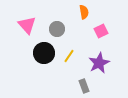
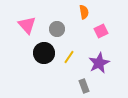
yellow line: moved 1 px down
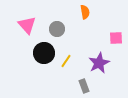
orange semicircle: moved 1 px right
pink square: moved 15 px right, 7 px down; rotated 24 degrees clockwise
yellow line: moved 3 px left, 4 px down
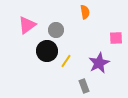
pink triangle: rotated 36 degrees clockwise
gray circle: moved 1 px left, 1 px down
black circle: moved 3 px right, 2 px up
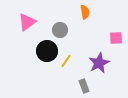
pink triangle: moved 3 px up
gray circle: moved 4 px right
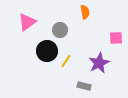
gray rectangle: rotated 56 degrees counterclockwise
